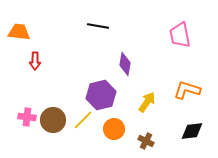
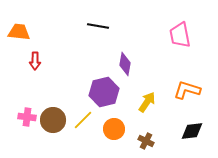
purple hexagon: moved 3 px right, 3 px up
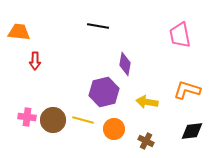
yellow arrow: rotated 115 degrees counterclockwise
yellow line: rotated 60 degrees clockwise
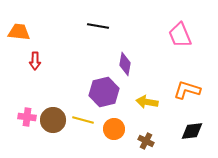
pink trapezoid: rotated 12 degrees counterclockwise
